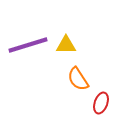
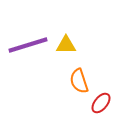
orange semicircle: moved 1 px right, 2 px down; rotated 15 degrees clockwise
red ellipse: rotated 20 degrees clockwise
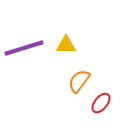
purple line: moved 4 px left, 3 px down
orange semicircle: rotated 55 degrees clockwise
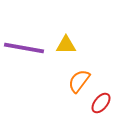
purple line: rotated 27 degrees clockwise
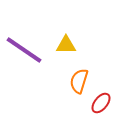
purple line: moved 2 px down; rotated 24 degrees clockwise
orange semicircle: rotated 20 degrees counterclockwise
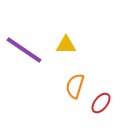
orange semicircle: moved 4 px left, 5 px down
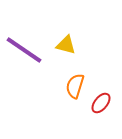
yellow triangle: rotated 15 degrees clockwise
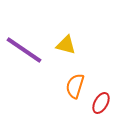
red ellipse: rotated 10 degrees counterclockwise
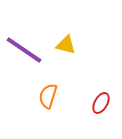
orange semicircle: moved 27 px left, 10 px down
